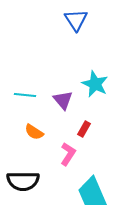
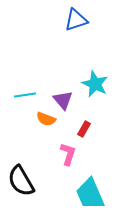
blue triangle: rotated 45 degrees clockwise
cyan line: rotated 15 degrees counterclockwise
orange semicircle: moved 12 px right, 13 px up; rotated 12 degrees counterclockwise
pink L-shape: rotated 15 degrees counterclockwise
black semicircle: moved 2 px left; rotated 60 degrees clockwise
cyan trapezoid: moved 2 px left, 1 px down
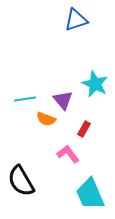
cyan line: moved 4 px down
pink L-shape: rotated 55 degrees counterclockwise
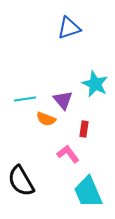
blue triangle: moved 7 px left, 8 px down
red rectangle: rotated 21 degrees counterclockwise
cyan trapezoid: moved 2 px left, 2 px up
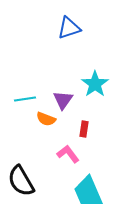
cyan star: rotated 12 degrees clockwise
purple triangle: rotated 15 degrees clockwise
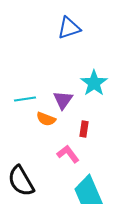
cyan star: moved 1 px left, 1 px up
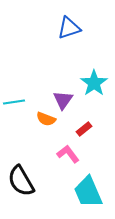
cyan line: moved 11 px left, 3 px down
red rectangle: rotated 42 degrees clockwise
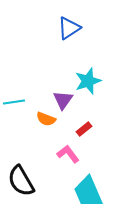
blue triangle: rotated 15 degrees counterclockwise
cyan star: moved 6 px left, 2 px up; rotated 16 degrees clockwise
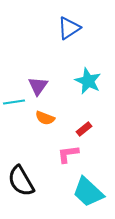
cyan star: rotated 28 degrees counterclockwise
purple triangle: moved 25 px left, 14 px up
orange semicircle: moved 1 px left, 1 px up
pink L-shape: rotated 60 degrees counterclockwise
cyan trapezoid: rotated 24 degrees counterclockwise
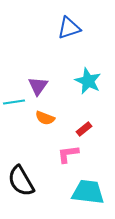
blue triangle: rotated 15 degrees clockwise
cyan trapezoid: rotated 144 degrees clockwise
